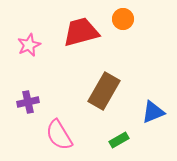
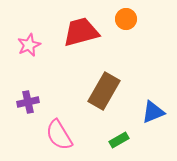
orange circle: moved 3 px right
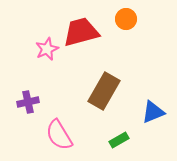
pink star: moved 18 px right, 4 px down
